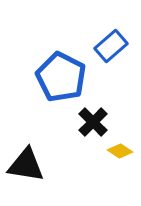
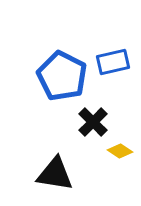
blue rectangle: moved 2 px right, 16 px down; rotated 28 degrees clockwise
blue pentagon: moved 1 px right, 1 px up
black triangle: moved 29 px right, 9 px down
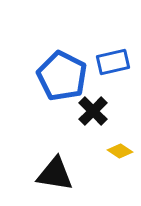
black cross: moved 11 px up
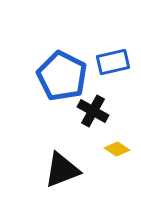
black cross: rotated 16 degrees counterclockwise
yellow diamond: moved 3 px left, 2 px up
black triangle: moved 7 px right, 4 px up; rotated 30 degrees counterclockwise
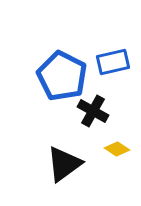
black triangle: moved 2 px right, 6 px up; rotated 15 degrees counterclockwise
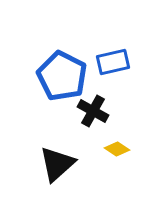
black triangle: moved 7 px left; rotated 6 degrees counterclockwise
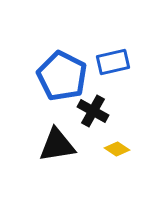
black triangle: moved 19 px up; rotated 33 degrees clockwise
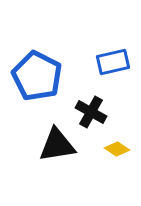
blue pentagon: moved 25 px left
black cross: moved 2 px left, 1 px down
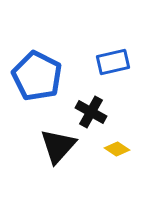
black triangle: moved 1 px right, 1 px down; rotated 39 degrees counterclockwise
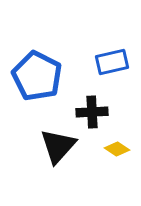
blue rectangle: moved 1 px left
black cross: moved 1 px right; rotated 32 degrees counterclockwise
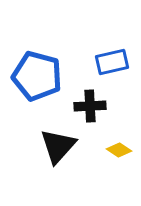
blue pentagon: rotated 12 degrees counterclockwise
black cross: moved 2 px left, 6 px up
yellow diamond: moved 2 px right, 1 px down
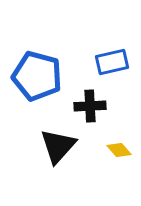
yellow diamond: rotated 15 degrees clockwise
